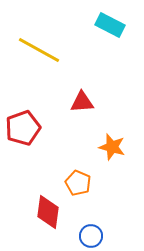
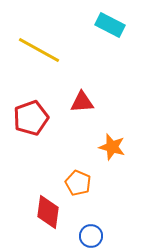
red pentagon: moved 8 px right, 10 px up
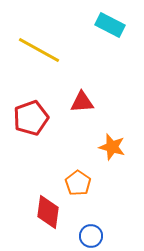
orange pentagon: rotated 10 degrees clockwise
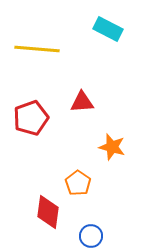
cyan rectangle: moved 2 px left, 4 px down
yellow line: moved 2 px left, 1 px up; rotated 24 degrees counterclockwise
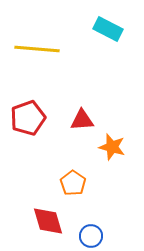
red triangle: moved 18 px down
red pentagon: moved 3 px left
orange pentagon: moved 5 px left
red diamond: moved 9 px down; rotated 24 degrees counterclockwise
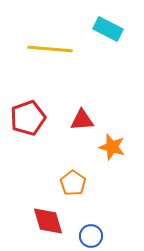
yellow line: moved 13 px right
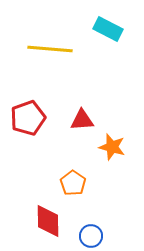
red diamond: rotated 16 degrees clockwise
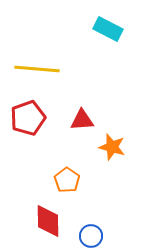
yellow line: moved 13 px left, 20 px down
orange pentagon: moved 6 px left, 3 px up
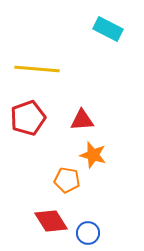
orange star: moved 19 px left, 8 px down
orange pentagon: rotated 25 degrees counterclockwise
red diamond: moved 3 px right; rotated 32 degrees counterclockwise
blue circle: moved 3 px left, 3 px up
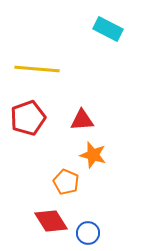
orange pentagon: moved 1 px left, 2 px down; rotated 15 degrees clockwise
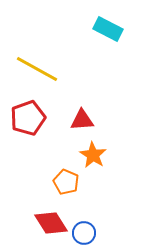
yellow line: rotated 24 degrees clockwise
orange star: rotated 16 degrees clockwise
red diamond: moved 2 px down
blue circle: moved 4 px left
